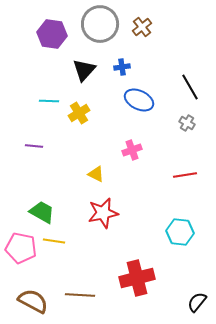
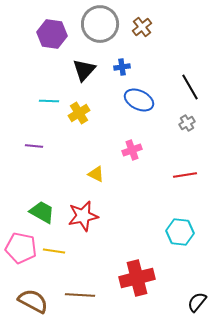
gray cross: rotated 28 degrees clockwise
red star: moved 20 px left, 3 px down
yellow line: moved 10 px down
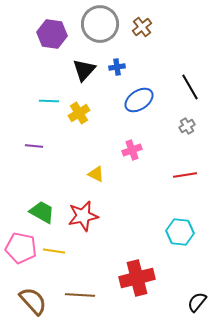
blue cross: moved 5 px left
blue ellipse: rotated 60 degrees counterclockwise
gray cross: moved 3 px down
brown semicircle: rotated 20 degrees clockwise
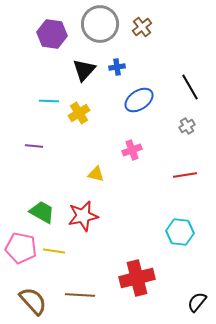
yellow triangle: rotated 12 degrees counterclockwise
